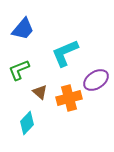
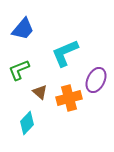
purple ellipse: rotated 30 degrees counterclockwise
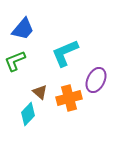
green L-shape: moved 4 px left, 9 px up
cyan diamond: moved 1 px right, 9 px up
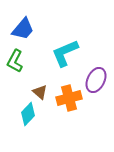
green L-shape: rotated 40 degrees counterclockwise
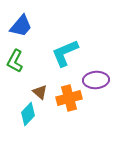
blue trapezoid: moved 2 px left, 3 px up
purple ellipse: rotated 60 degrees clockwise
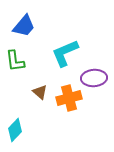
blue trapezoid: moved 3 px right
green L-shape: rotated 35 degrees counterclockwise
purple ellipse: moved 2 px left, 2 px up
cyan diamond: moved 13 px left, 16 px down
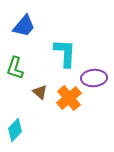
cyan L-shape: rotated 116 degrees clockwise
green L-shape: moved 7 px down; rotated 25 degrees clockwise
orange cross: rotated 25 degrees counterclockwise
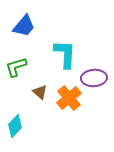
cyan L-shape: moved 1 px down
green L-shape: moved 1 px right, 1 px up; rotated 55 degrees clockwise
cyan diamond: moved 4 px up
